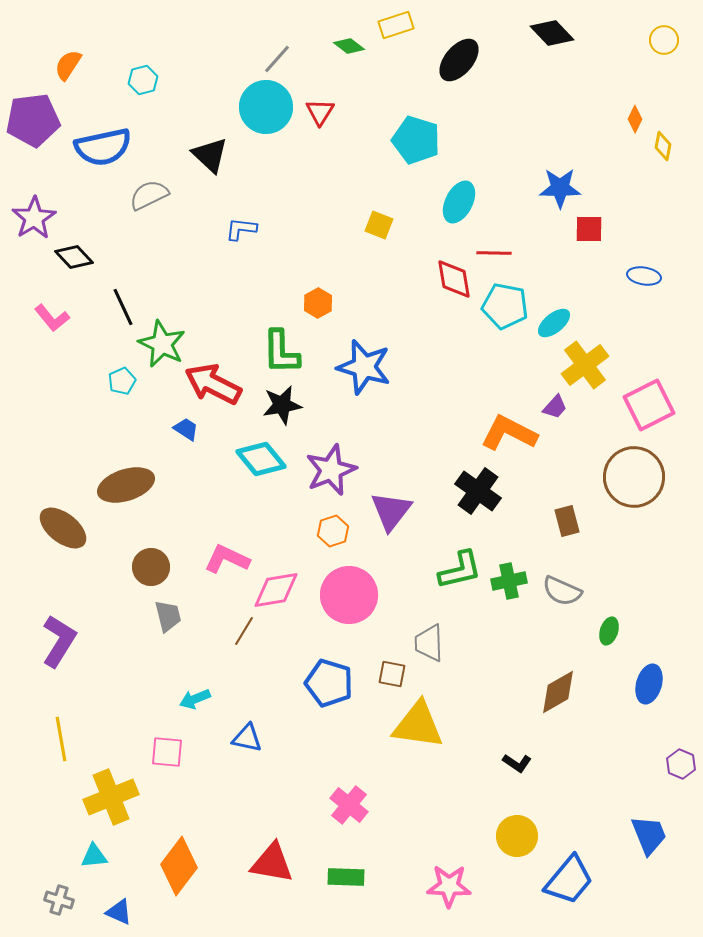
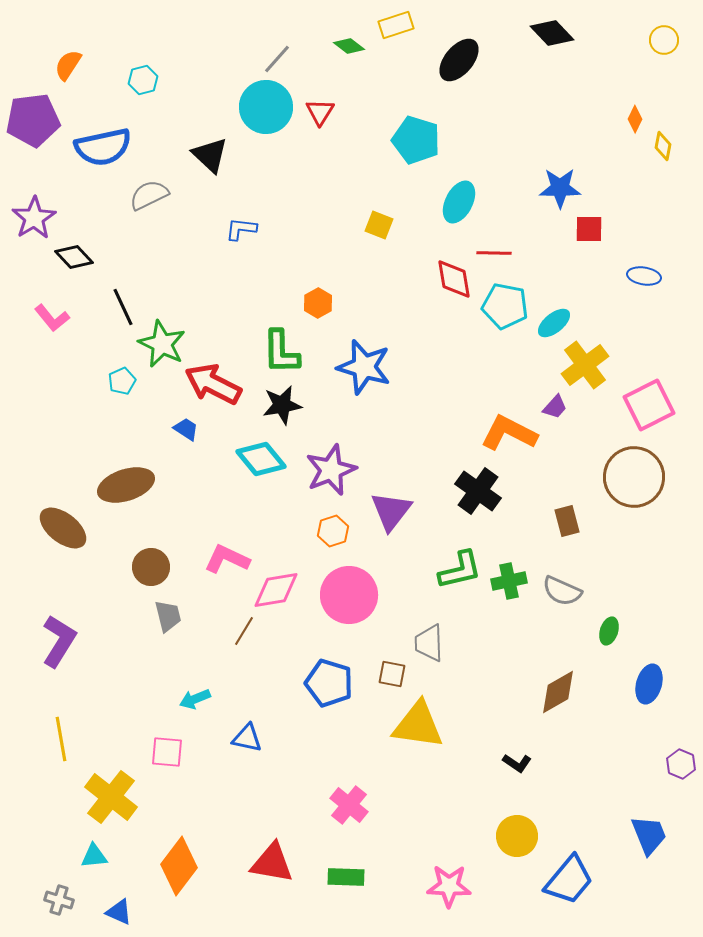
yellow cross at (111, 797): rotated 30 degrees counterclockwise
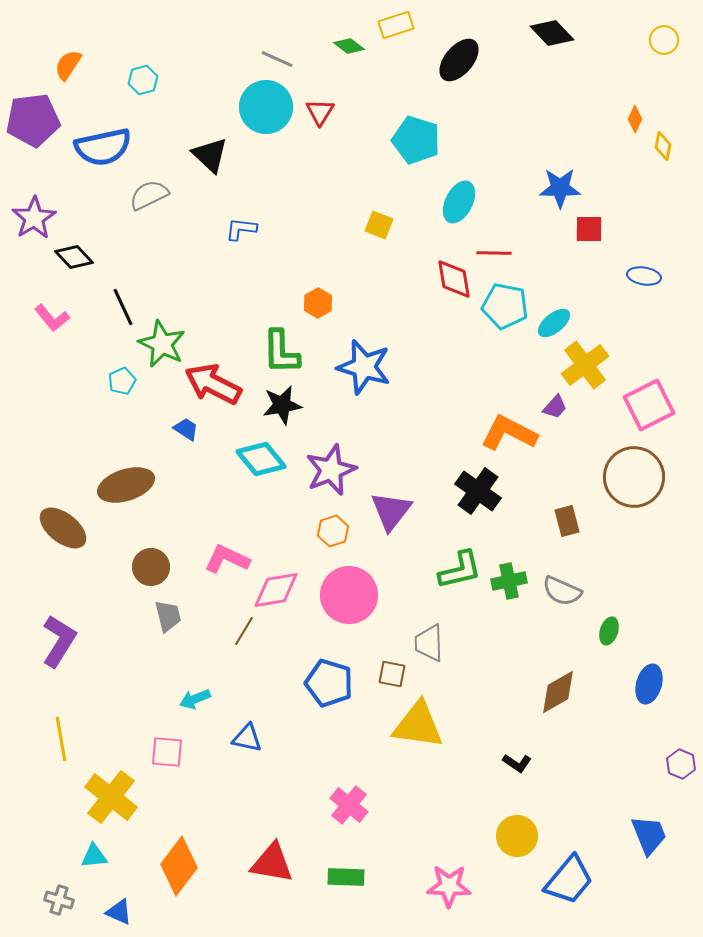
gray line at (277, 59): rotated 72 degrees clockwise
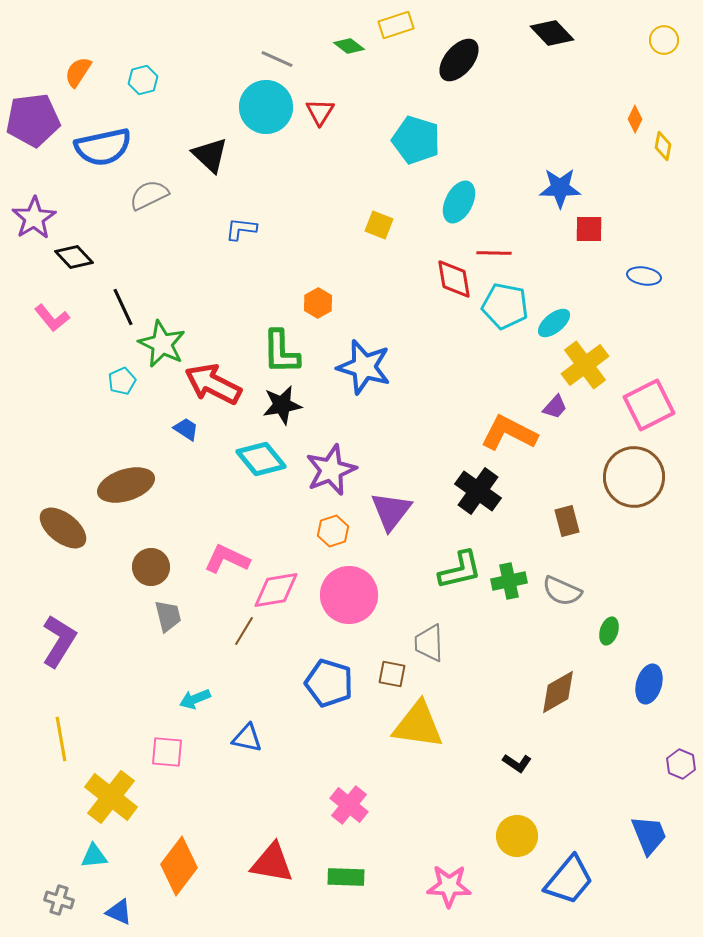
orange semicircle at (68, 65): moved 10 px right, 7 px down
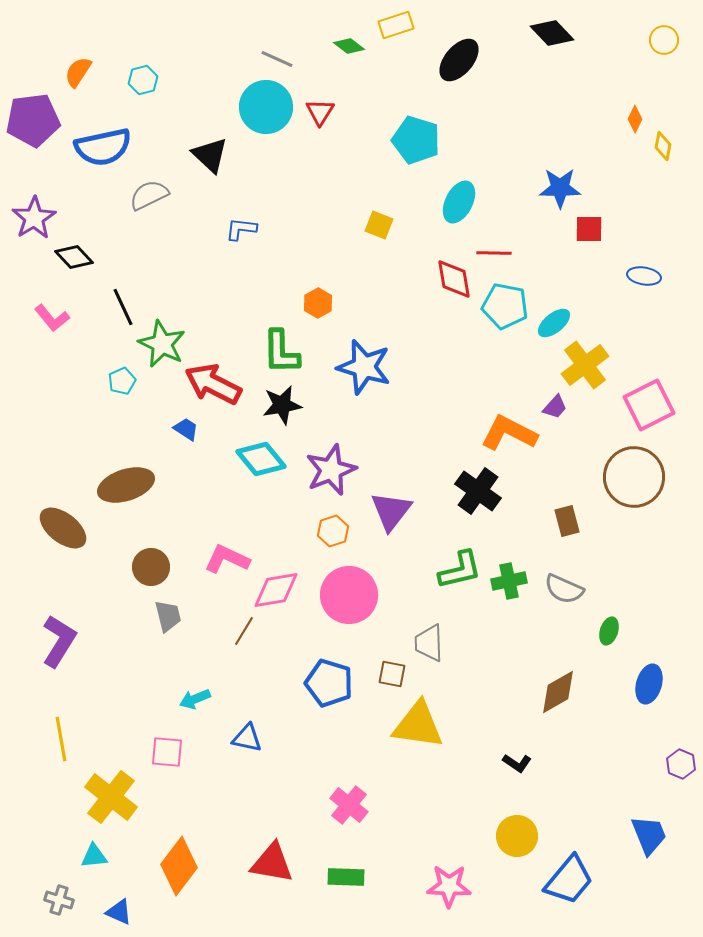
gray semicircle at (562, 591): moved 2 px right, 2 px up
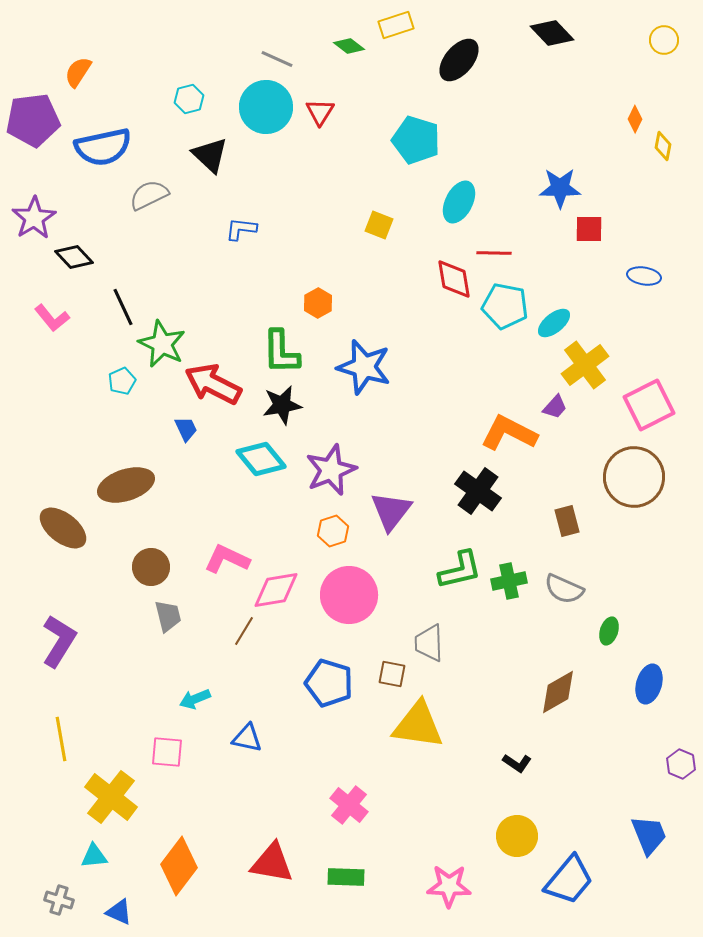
cyan hexagon at (143, 80): moved 46 px right, 19 px down
blue trapezoid at (186, 429): rotated 32 degrees clockwise
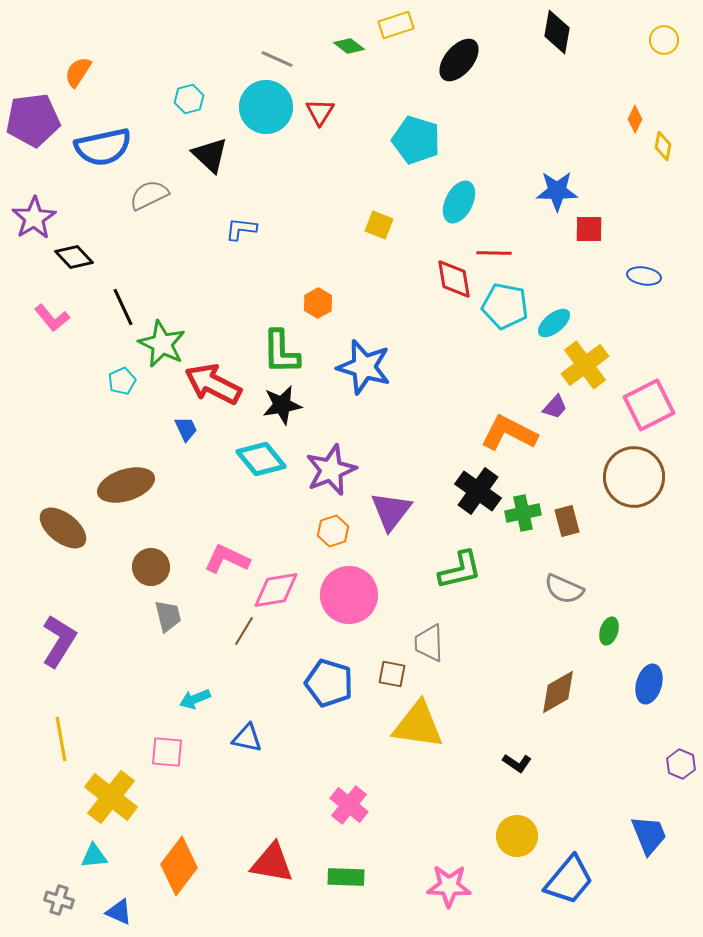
black diamond at (552, 33): moved 5 px right, 1 px up; rotated 54 degrees clockwise
blue star at (560, 188): moved 3 px left, 3 px down
green cross at (509, 581): moved 14 px right, 68 px up
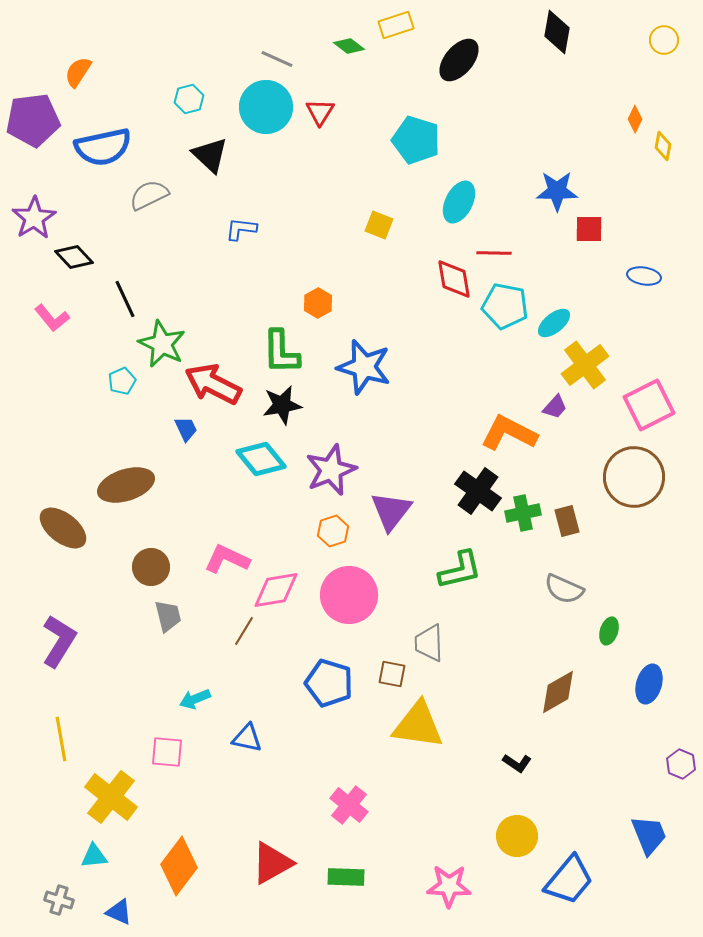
black line at (123, 307): moved 2 px right, 8 px up
red triangle at (272, 863): rotated 39 degrees counterclockwise
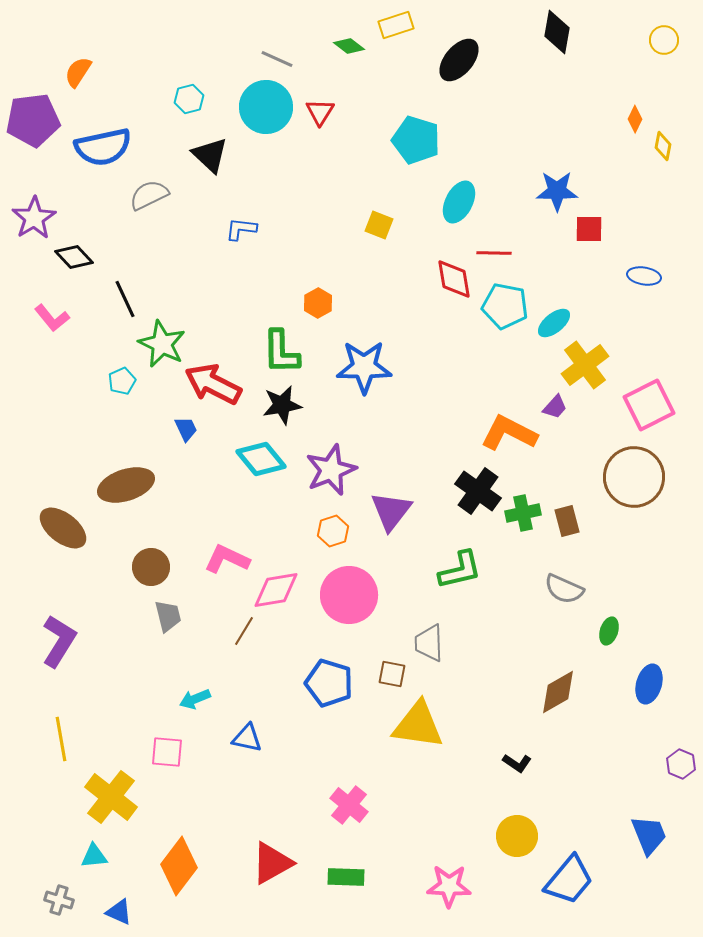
blue star at (364, 367): rotated 16 degrees counterclockwise
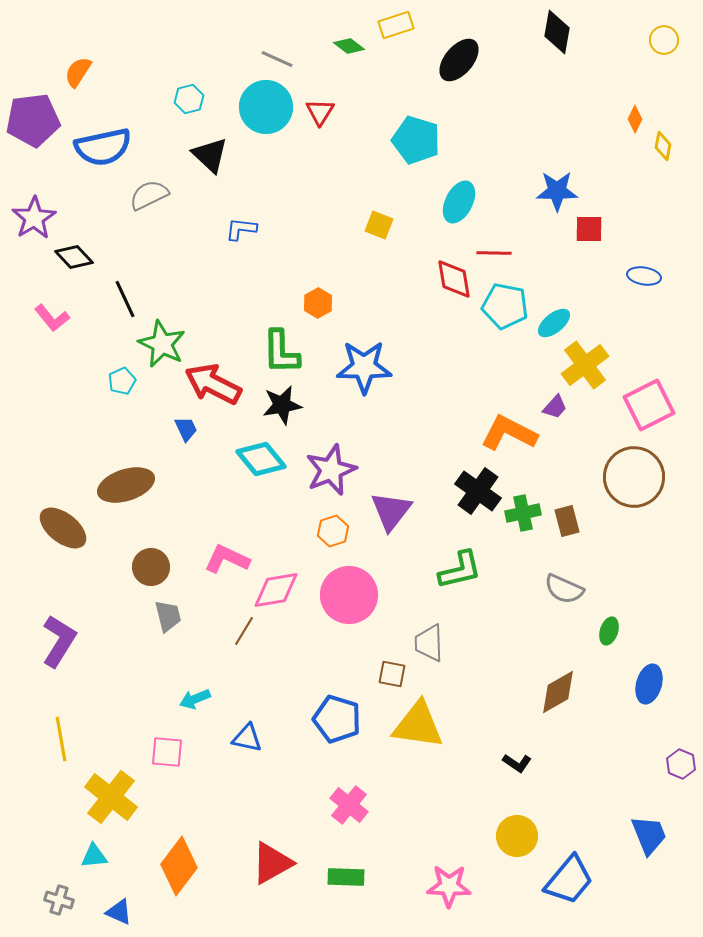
blue pentagon at (329, 683): moved 8 px right, 36 px down
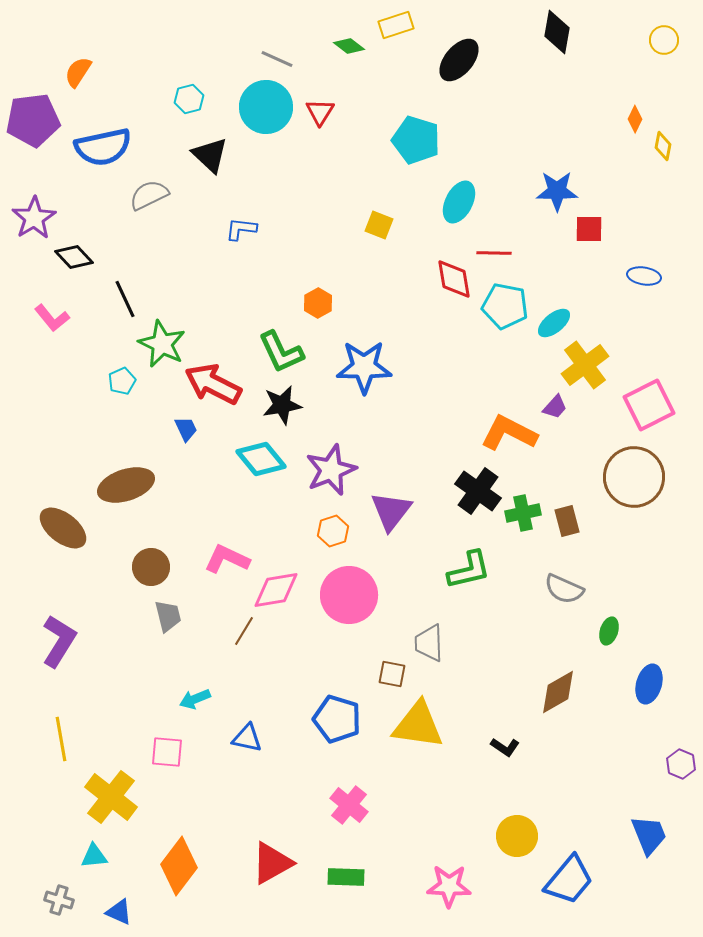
green L-shape at (281, 352): rotated 24 degrees counterclockwise
green L-shape at (460, 570): moved 9 px right
black L-shape at (517, 763): moved 12 px left, 16 px up
